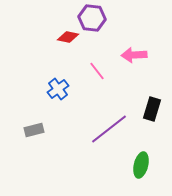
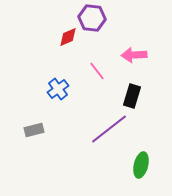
red diamond: rotated 35 degrees counterclockwise
black rectangle: moved 20 px left, 13 px up
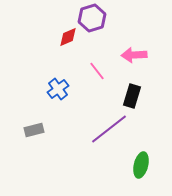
purple hexagon: rotated 24 degrees counterclockwise
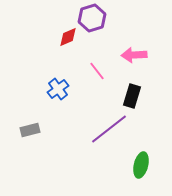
gray rectangle: moved 4 px left
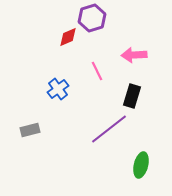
pink line: rotated 12 degrees clockwise
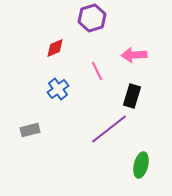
red diamond: moved 13 px left, 11 px down
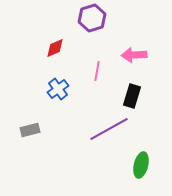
pink line: rotated 36 degrees clockwise
purple line: rotated 9 degrees clockwise
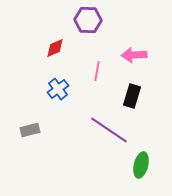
purple hexagon: moved 4 px left, 2 px down; rotated 20 degrees clockwise
purple line: moved 1 px down; rotated 63 degrees clockwise
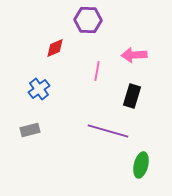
blue cross: moved 19 px left
purple line: moved 1 px left, 1 px down; rotated 18 degrees counterclockwise
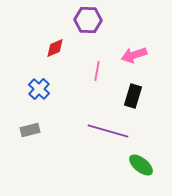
pink arrow: rotated 15 degrees counterclockwise
blue cross: rotated 10 degrees counterclockwise
black rectangle: moved 1 px right
green ellipse: rotated 65 degrees counterclockwise
